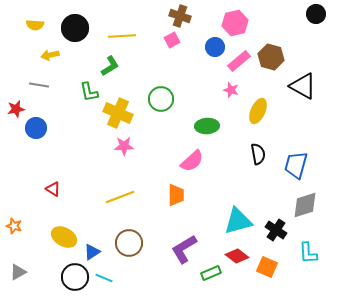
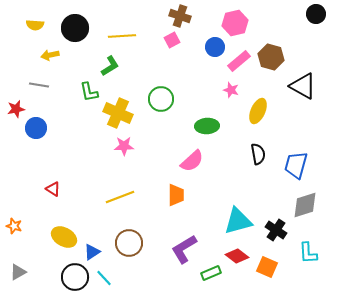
cyan line at (104, 278): rotated 24 degrees clockwise
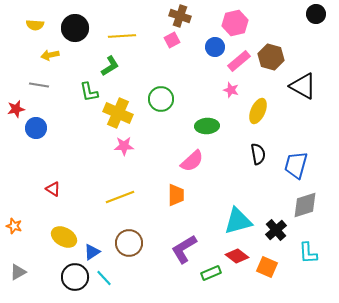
black cross at (276, 230): rotated 15 degrees clockwise
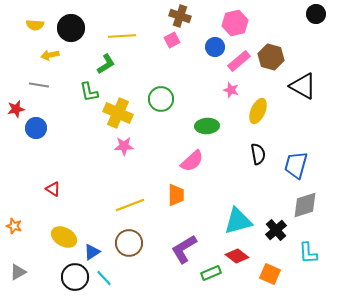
black circle at (75, 28): moved 4 px left
green L-shape at (110, 66): moved 4 px left, 2 px up
yellow line at (120, 197): moved 10 px right, 8 px down
orange square at (267, 267): moved 3 px right, 7 px down
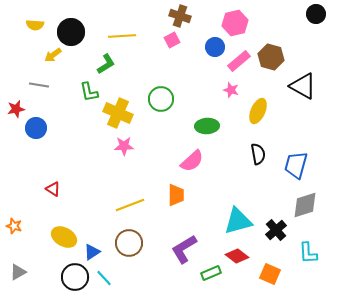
black circle at (71, 28): moved 4 px down
yellow arrow at (50, 55): moved 3 px right; rotated 24 degrees counterclockwise
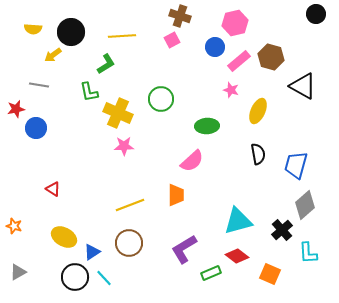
yellow semicircle at (35, 25): moved 2 px left, 4 px down
gray diamond at (305, 205): rotated 24 degrees counterclockwise
black cross at (276, 230): moved 6 px right
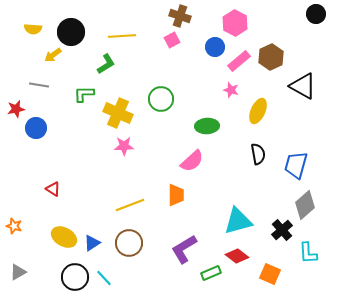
pink hexagon at (235, 23): rotated 20 degrees counterclockwise
brown hexagon at (271, 57): rotated 20 degrees clockwise
green L-shape at (89, 92): moved 5 px left, 2 px down; rotated 100 degrees clockwise
blue triangle at (92, 252): moved 9 px up
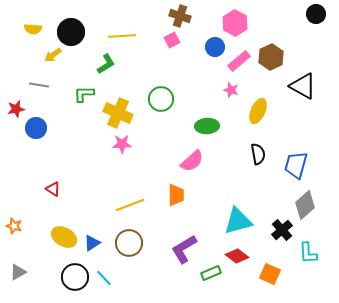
pink star at (124, 146): moved 2 px left, 2 px up
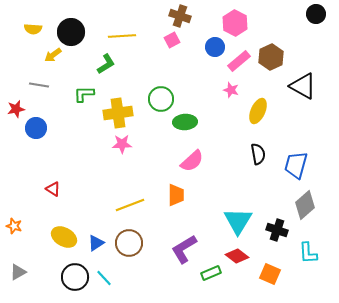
yellow cross at (118, 113): rotated 32 degrees counterclockwise
green ellipse at (207, 126): moved 22 px left, 4 px up
cyan triangle at (238, 221): rotated 44 degrees counterclockwise
black cross at (282, 230): moved 5 px left; rotated 30 degrees counterclockwise
blue triangle at (92, 243): moved 4 px right
